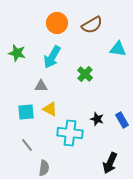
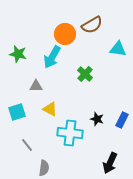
orange circle: moved 8 px right, 11 px down
green star: moved 1 px right, 1 px down
gray triangle: moved 5 px left
cyan square: moved 9 px left; rotated 12 degrees counterclockwise
blue rectangle: rotated 56 degrees clockwise
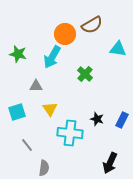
yellow triangle: rotated 28 degrees clockwise
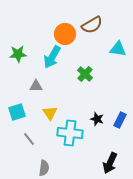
green star: rotated 18 degrees counterclockwise
yellow triangle: moved 4 px down
blue rectangle: moved 2 px left
gray line: moved 2 px right, 6 px up
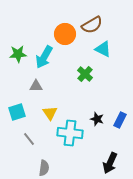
cyan triangle: moved 15 px left; rotated 18 degrees clockwise
cyan arrow: moved 8 px left
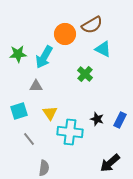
cyan square: moved 2 px right, 1 px up
cyan cross: moved 1 px up
black arrow: rotated 25 degrees clockwise
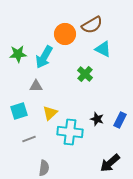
yellow triangle: rotated 21 degrees clockwise
gray line: rotated 72 degrees counterclockwise
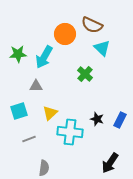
brown semicircle: rotated 55 degrees clockwise
cyan triangle: moved 1 px left, 1 px up; rotated 18 degrees clockwise
black arrow: rotated 15 degrees counterclockwise
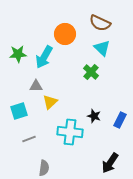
brown semicircle: moved 8 px right, 2 px up
green cross: moved 6 px right, 2 px up
yellow triangle: moved 11 px up
black star: moved 3 px left, 3 px up
